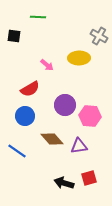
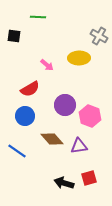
pink hexagon: rotated 15 degrees clockwise
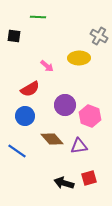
pink arrow: moved 1 px down
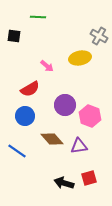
yellow ellipse: moved 1 px right; rotated 10 degrees counterclockwise
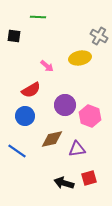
red semicircle: moved 1 px right, 1 px down
brown diamond: rotated 60 degrees counterclockwise
purple triangle: moved 2 px left, 3 px down
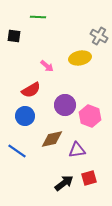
purple triangle: moved 1 px down
black arrow: rotated 126 degrees clockwise
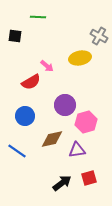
black square: moved 1 px right
red semicircle: moved 8 px up
pink hexagon: moved 4 px left, 6 px down; rotated 25 degrees clockwise
black arrow: moved 2 px left
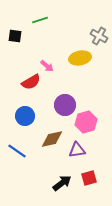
green line: moved 2 px right, 3 px down; rotated 21 degrees counterclockwise
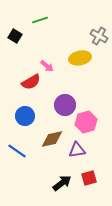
black square: rotated 24 degrees clockwise
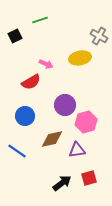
black square: rotated 32 degrees clockwise
pink arrow: moved 1 px left, 2 px up; rotated 16 degrees counterclockwise
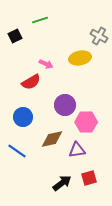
blue circle: moved 2 px left, 1 px down
pink hexagon: rotated 15 degrees clockwise
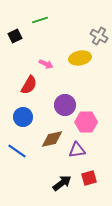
red semicircle: moved 2 px left, 3 px down; rotated 30 degrees counterclockwise
